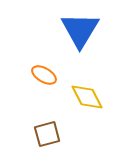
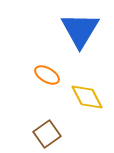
orange ellipse: moved 3 px right
brown square: rotated 20 degrees counterclockwise
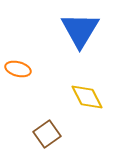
orange ellipse: moved 29 px left, 6 px up; rotated 15 degrees counterclockwise
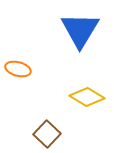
yellow diamond: rotated 32 degrees counterclockwise
brown square: rotated 12 degrees counterclockwise
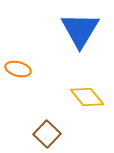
yellow diamond: rotated 20 degrees clockwise
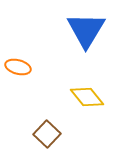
blue triangle: moved 6 px right
orange ellipse: moved 2 px up
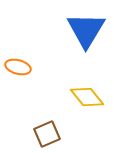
brown square: rotated 24 degrees clockwise
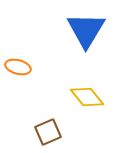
brown square: moved 1 px right, 2 px up
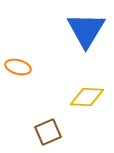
yellow diamond: rotated 48 degrees counterclockwise
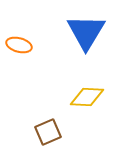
blue triangle: moved 2 px down
orange ellipse: moved 1 px right, 22 px up
